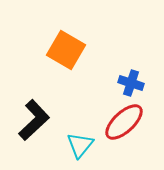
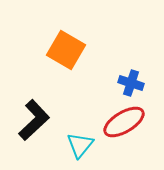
red ellipse: rotated 12 degrees clockwise
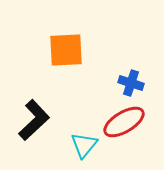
orange square: rotated 33 degrees counterclockwise
cyan triangle: moved 4 px right
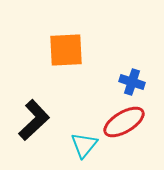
blue cross: moved 1 px right, 1 px up
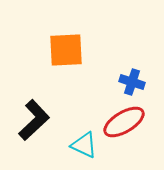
cyan triangle: rotated 44 degrees counterclockwise
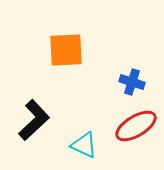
red ellipse: moved 12 px right, 4 px down
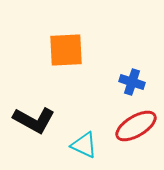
black L-shape: rotated 72 degrees clockwise
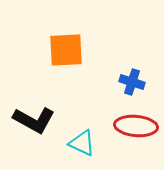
red ellipse: rotated 36 degrees clockwise
cyan triangle: moved 2 px left, 2 px up
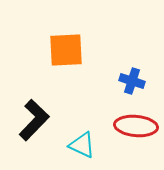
blue cross: moved 1 px up
black L-shape: rotated 75 degrees counterclockwise
cyan triangle: moved 2 px down
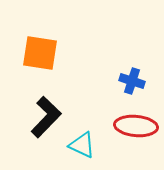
orange square: moved 26 px left, 3 px down; rotated 12 degrees clockwise
black L-shape: moved 12 px right, 3 px up
